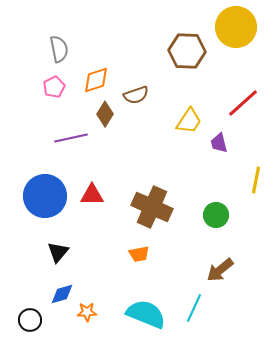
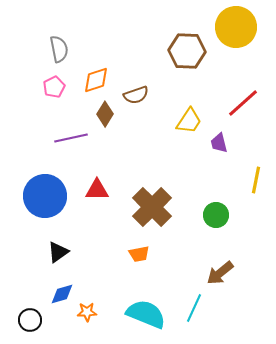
red triangle: moved 5 px right, 5 px up
brown cross: rotated 21 degrees clockwise
black triangle: rotated 15 degrees clockwise
brown arrow: moved 3 px down
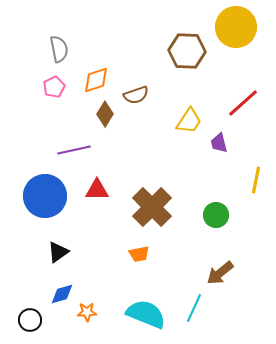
purple line: moved 3 px right, 12 px down
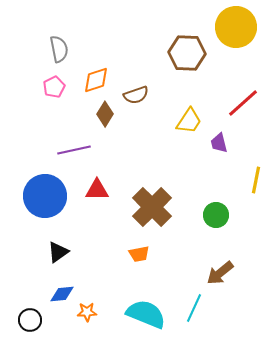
brown hexagon: moved 2 px down
blue diamond: rotated 10 degrees clockwise
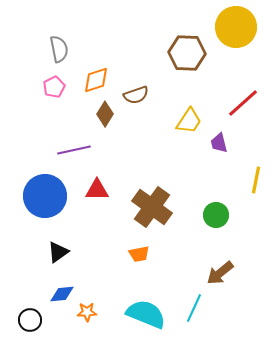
brown cross: rotated 9 degrees counterclockwise
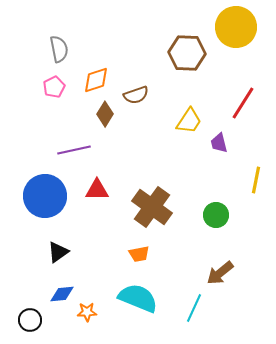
red line: rotated 16 degrees counterclockwise
cyan semicircle: moved 8 px left, 16 px up
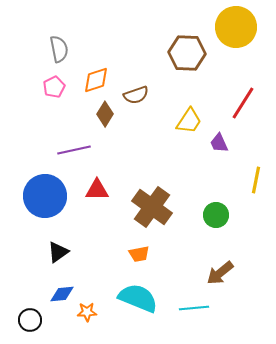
purple trapezoid: rotated 10 degrees counterclockwise
cyan line: rotated 60 degrees clockwise
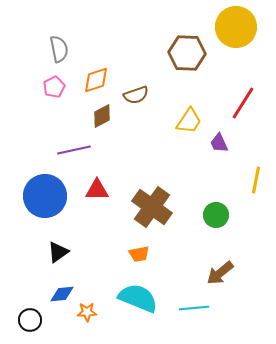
brown diamond: moved 3 px left, 2 px down; rotated 30 degrees clockwise
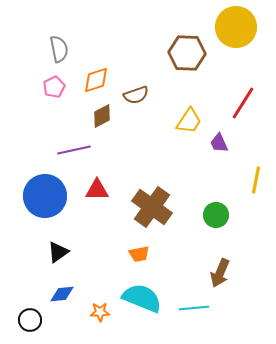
brown arrow: rotated 28 degrees counterclockwise
cyan semicircle: moved 4 px right
orange star: moved 13 px right
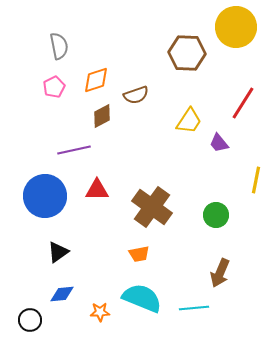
gray semicircle: moved 3 px up
purple trapezoid: rotated 15 degrees counterclockwise
